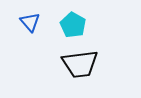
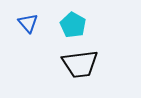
blue triangle: moved 2 px left, 1 px down
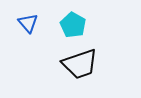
black trapezoid: rotated 12 degrees counterclockwise
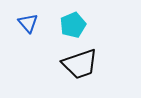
cyan pentagon: rotated 20 degrees clockwise
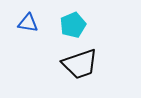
blue triangle: rotated 40 degrees counterclockwise
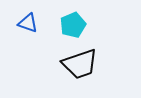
blue triangle: rotated 10 degrees clockwise
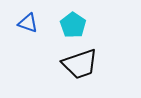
cyan pentagon: rotated 15 degrees counterclockwise
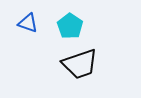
cyan pentagon: moved 3 px left, 1 px down
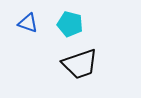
cyan pentagon: moved 2 px up; rotated 20 degrees counterclockwise
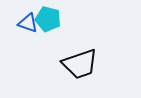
cyan pentagon: moved 22 px left, 5 px up
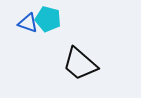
black trapezoid: rotated 60 degrees clockwise
